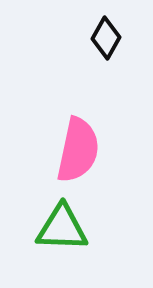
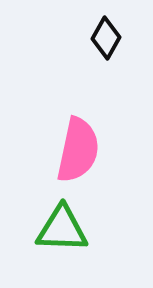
green triangle: moved 1 px down
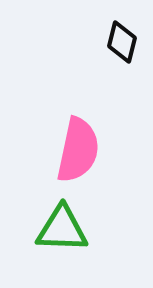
black diamond: moved 16 px right, 4 px down; rotated 15 degrees counterclockwise
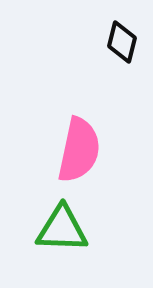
pink semicircle: moved 1 px right
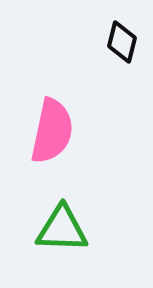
pink semicircle: moved 27 px left, 19 px up
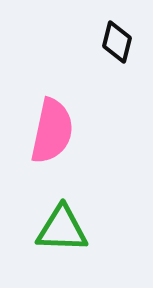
black diamond: moved 5 px left
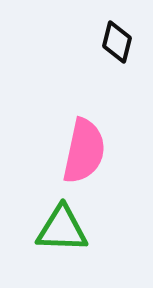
pink semicircle: moved 32 px right, 20 px down
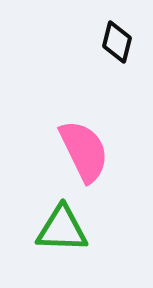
pink semicircle: rotated 38 degrees counterclockwise
